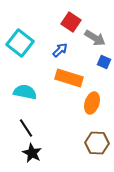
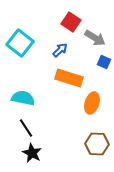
cyan semicircle: moved 2 px left, 6 px down
brown hexagon: moved 1 px down
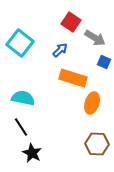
orange rectangle: moved 4 px right
black line: moved 5 px left, 1 px up
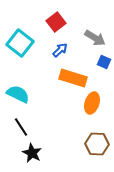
red square: moved 15 px left; rotated 18 degrees clockwise
cyan semicircle: moved 5 px left, 4 px up; rotated 15 degrees clockwise
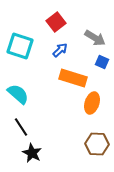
cyan square: moved 3 px down; rotated 20 degrees counterclockwise
blue square: moved 2 px left
cyan semicircle: rotated 15 degrees clockwise
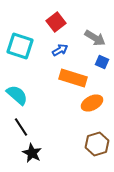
blue arrow: rotated 14 degrees clockwise
cyan semicircle: moved 1 px left, 1 px down
orange ellipse: rotated 45 degrees clockwise
brown hexagon: rotated 20 degrees counterclockwise
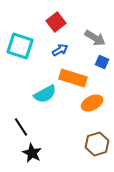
cyan semicircle: moved 28 px right, 1 px up; rotated 110 degrees clockwise
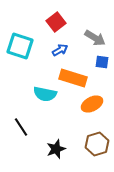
blue square: rotated 16 degrees counterclockwise
cyan semicircle: rotated 40 degrees clockwise
orange ellipse: moved 1 px down
black star: moved 24 px right, 4 px up; rotated 24 degrees clockwise
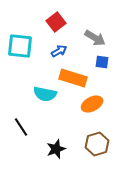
cyan square: rotated 12 degrees counterclockwise
blue arrow: moved 1 px left, 1 px down
